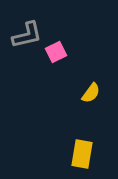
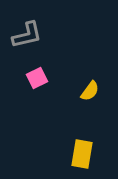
pink square: moved 19 px left, 26 px down
yellow semicircle: moved 1 px left, 2 px up
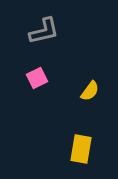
gray L-shape: moved 17 px right, 4 px up
yellow rectangle: moved 1 px left, 5 px up
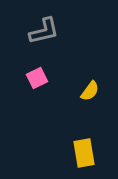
yellow rectangle: moved 3 px right, 4 px down; rotated 20 degrees counterclockwise
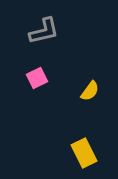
yellow rectangle: rotated 16 degrees counterclockwise
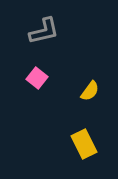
pink square: rotated 25 degrees counterclockwise
yellow rectangle: moved 9 px up
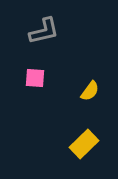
pink square: moved 2 px left; rotated 35 degrees counterclockwise
yellow rectangle: rotated 72 degrees clockwise
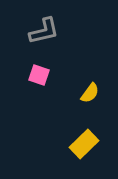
pink square: moved 4 px right, 3 px up; rotated 15 degrees clockwise
yellow semicircle: moved 2 px down
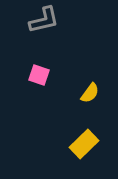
gray L-shape: moved 11 px up
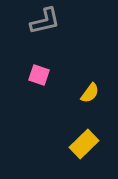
gray L-shape: moved 1 px right, 1 px down
